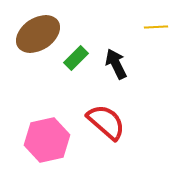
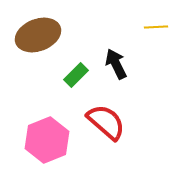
brown ellipse: moved 1 px down; rotated 12 degrees clockwise
green rectangle: moved 17 px down
pink hexagon: rotated 9 degrees counterclockwise
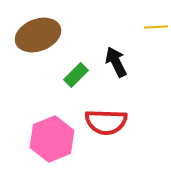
black arrow: moved 2 px up
red semicircle: rotated 141 degrees clockwise
pink hexagon: moved 5 px right, 1 px up
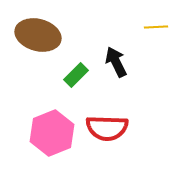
brown ellipse: rotated 36 degrees clockwise
red semicircle: moved 1 px right, 6 px down
pink hexagon: moved 6 px up
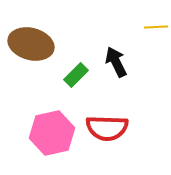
brown ellipse: moved 7 px left, 9 px down
pink hexagon: rotated 9 degrees clockwise
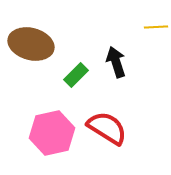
black arrow: rotated 8 degrees clockwise
red semicircle: rotated 150 degrees counterclockwise
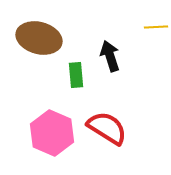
brown ellipse: moved 8 px right, 6 px up
black arrow: moved 6 px left, 6 px up
green rectangle: rotated 50 degrees counterclockwise
pink hexagon: rotated 24 degrees counterclockwise
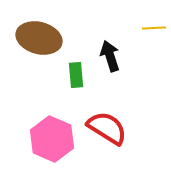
yellow line: moved 2 px left, 1 px down
pink hexagon: moved 6 px down
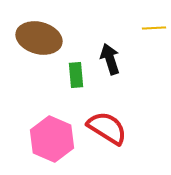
black arrow: moved 3 px down
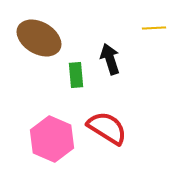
brown ellipse: rotated 15 degrees clockwise
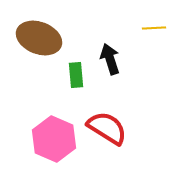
brown ellipse: rotated 9 degrees counterclockwise
pink hexagon: moved 2 px right
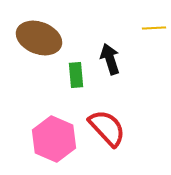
red semicircle: rotated 15 degrees clockwise
